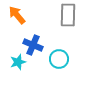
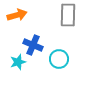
orange arrow: rotated 114 degrees clockwise
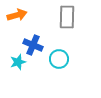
gray rectangle: moved 1 px left, 2 px down
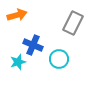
gray rectangle: moved 6 px right, 6 px down; rotated 25 degrees clockwise
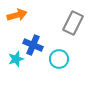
cyan star: moved 2 px left, 3 px up
